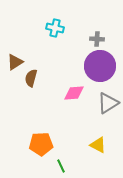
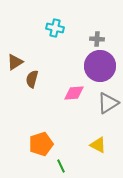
brown semicircle: moved 1 px right, 1 px down
orange pentagon: rotated 15 degrees counterclockwise
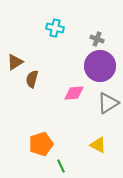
gray cross: rotated 16 degrees clockwise
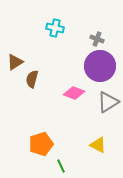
pink diamond: rotated 25 degrees clockwise
gray triangle: moved 1 px up
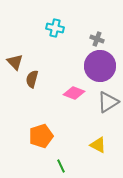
brown triangle: rotated 42 degrees counterclockwise
orange pentagon: moved 8 px up
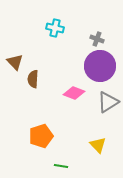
brown semicircle: moved 1 px right; rotated 12 degrees counterclockwise
yellow triangle: rotated 18 degrees clockwise
green line: rotated 56 degrees counterclockwise
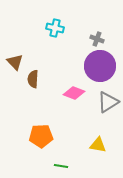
orange pentagon: rotated 15 degrees clockwise
yellow triangle: rotated 36 degrees counterclockwise
